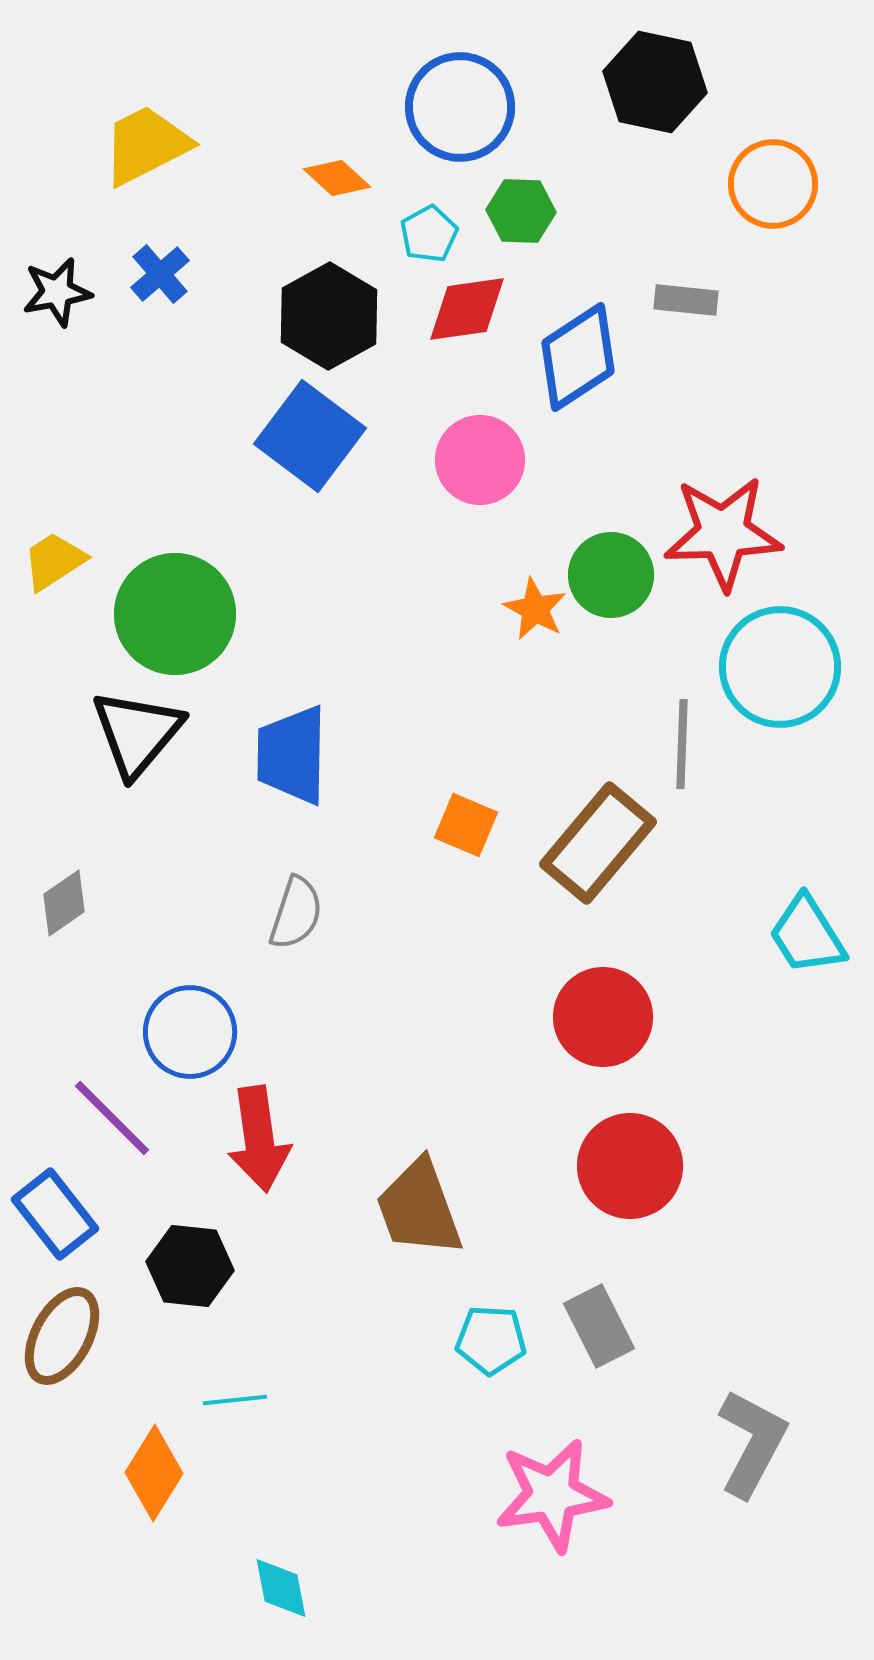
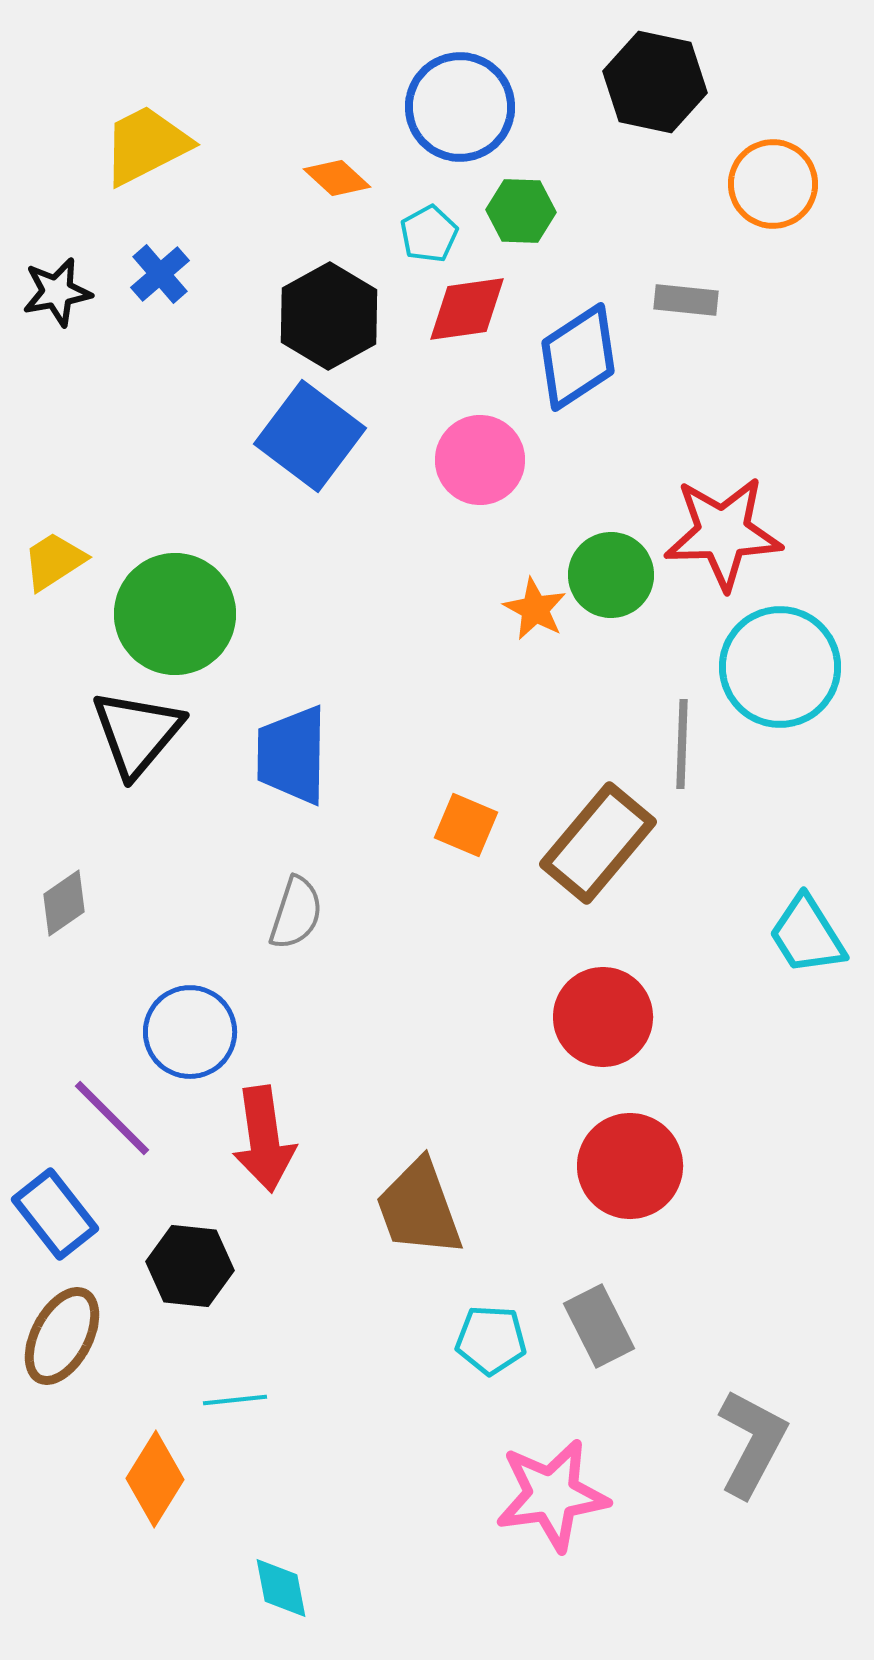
red arrow at (259, 1139): moved 5 px right
orange diamond at (154, 1473): moved 1 px right, 6 px down
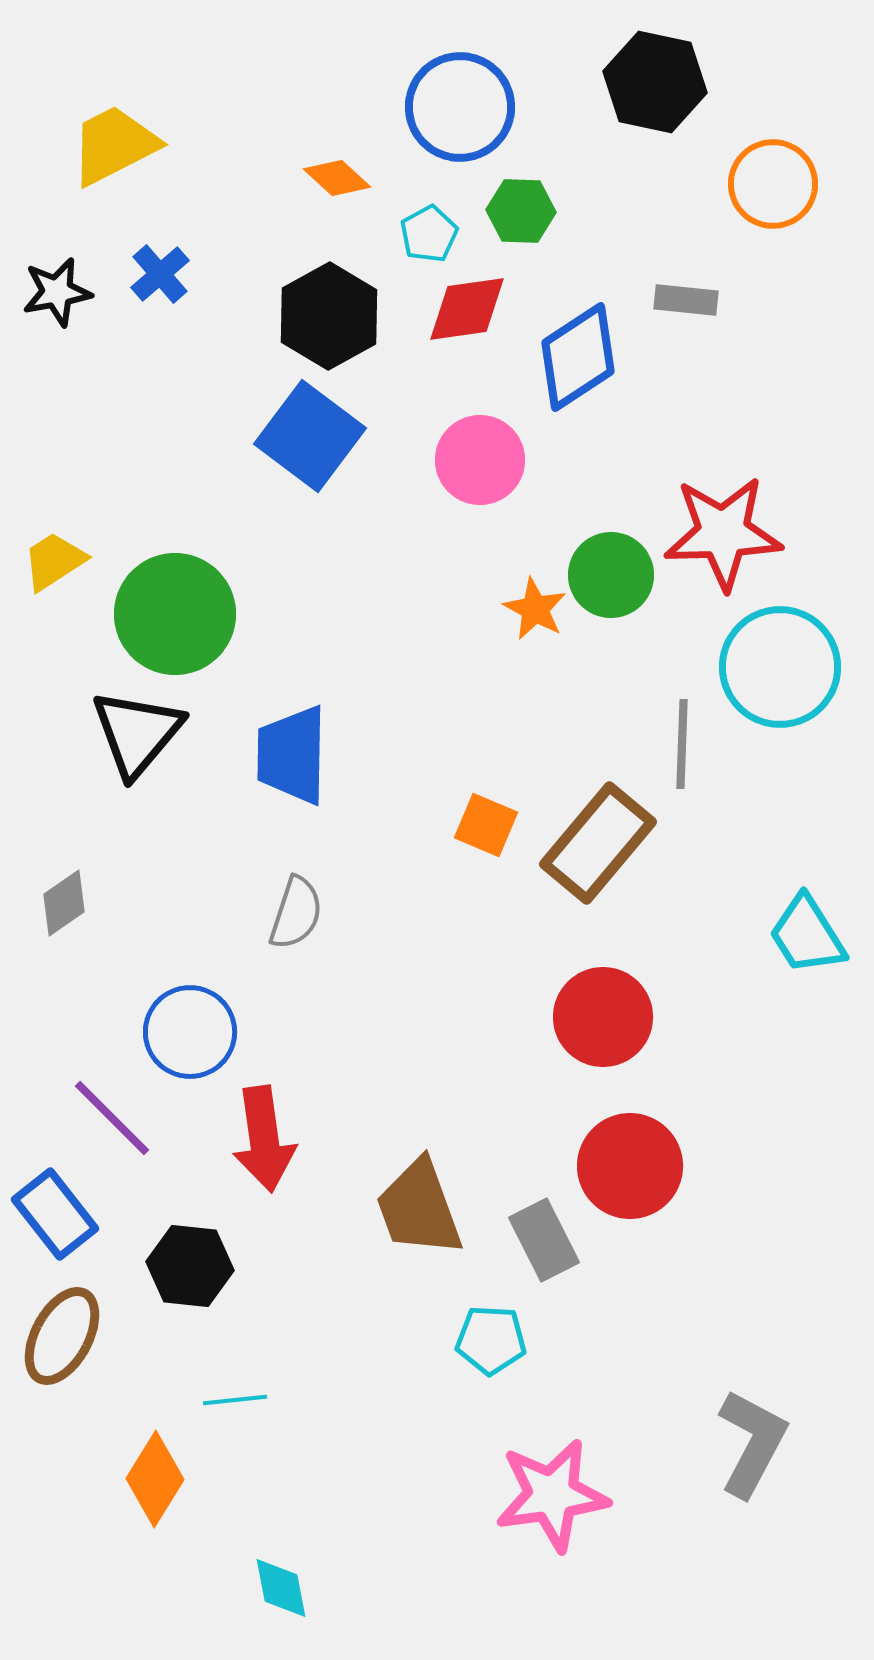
yellow trapezoid at (146, 145): moved 32 px left
orange square at (466, 825): moved 20 px right
gray rectangle at (599, 1326): moved 55 px left, 86 px up
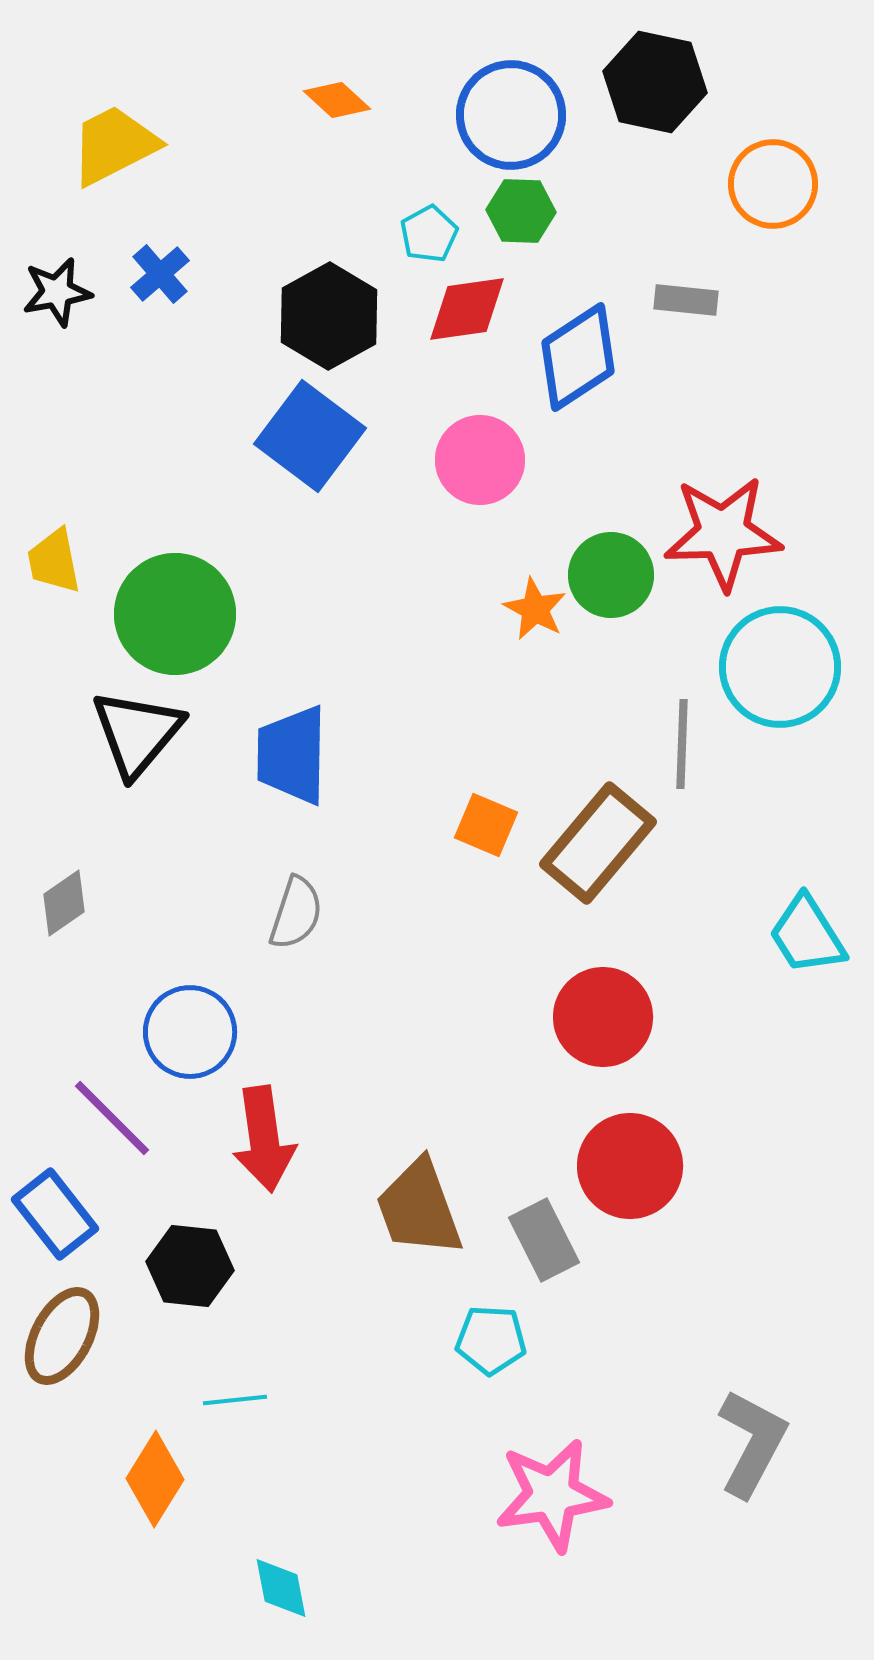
blue circle at (460, 107): moved 51 px right, 8 px down
orange diamond at (337, 178): moved 78 px up
yellow trapezoid at (54, 561): rotated 68 degrees counterclockwise
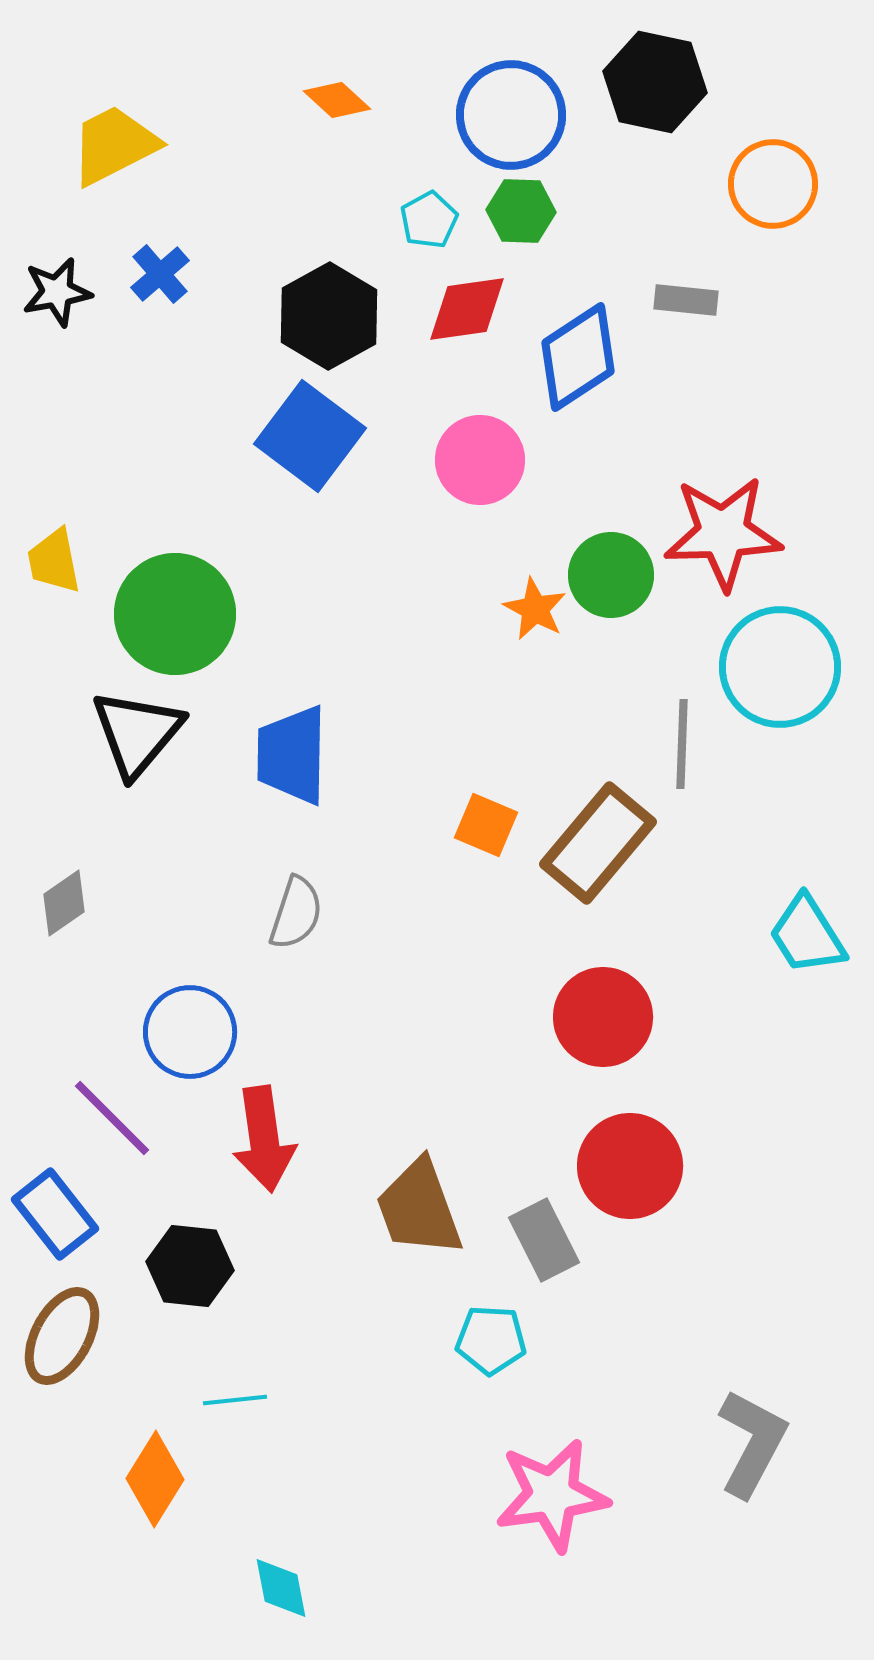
cyan pentagon at (429, 234): moved 14 px up
